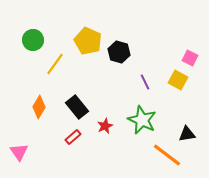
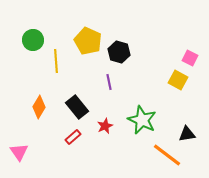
yellow line: moved 1 px right, 3 px up; rotated 40 degrees counterclockwise
purple line: moved 36 px left; rotated 14 degrees clockwise
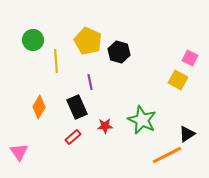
purple line: moved 19 px left
black rectangle: rotated 15 degrees clockwise
red star: rotated 21 degrees clockwise
black triangle: rotated 24 degrees counterclockwise
orange line: rotated 64 degrees counterclockwise
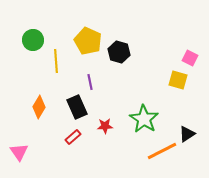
yellow square: rotated 12 degrees counterclockwise
green star: moved 2 px right, 1 px up; rotated 8 degrees clockwise
orange line: moved 5 px left, 4 px up
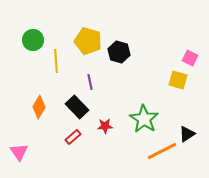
yellow pentagon: rotated 8 degrees counterclockwise
black rectangle: rotated 20 degrees counterclockwise
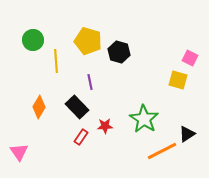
red rectangle: moved 8 px right; rotated 14 degrees counterclockwise
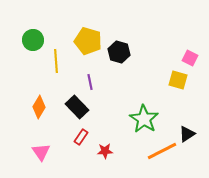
red star: moved 25 px down
pink triangle: moved 22 px right
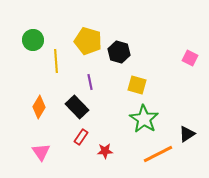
yellow square: moved 41 px left, 5 px down
orange line: moved 4 px left, 3 px down
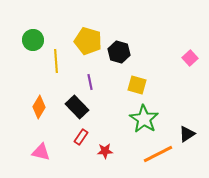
pink square: rotated 21 degrees clockwise
pink triangle: rotated 42 degrees counterclockwise
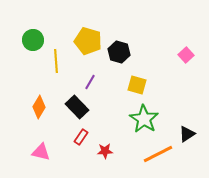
pink square: moved 4 px left, 3 px up
purple line: rotated 42 degrees clockwise
